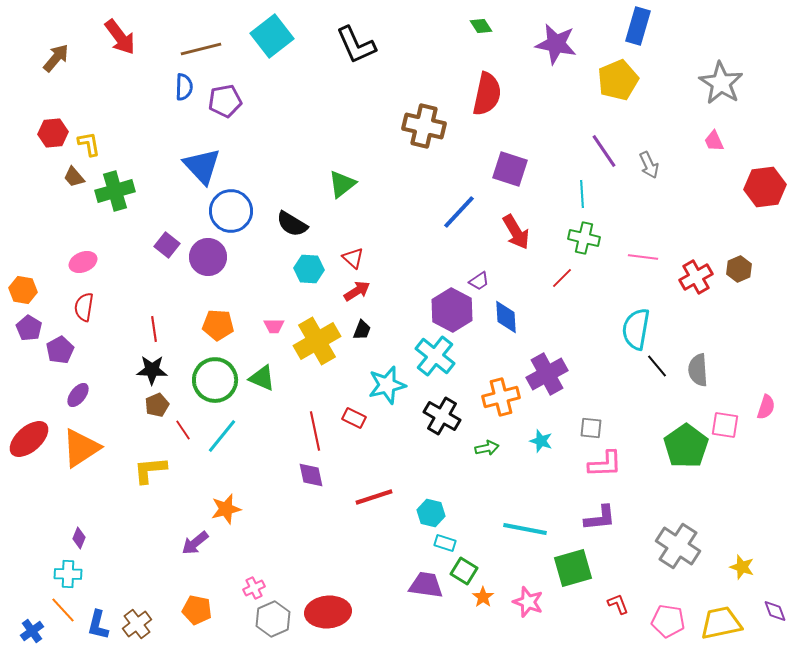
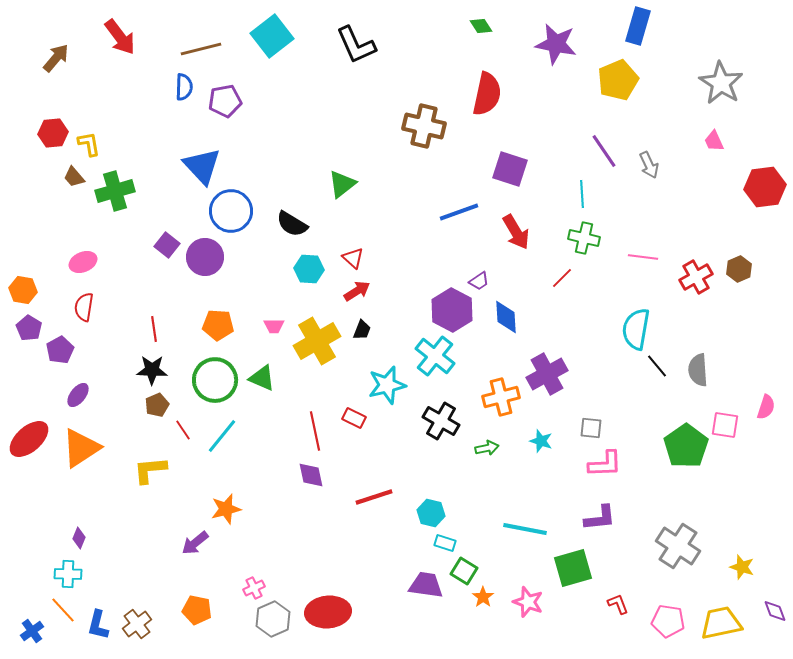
blue line at (459, 212): rotated 27 degrees clockwise
purple circle at (208, 257): moved 3 px left
black cross at (442, 416): moved 1 px left, 5 px down
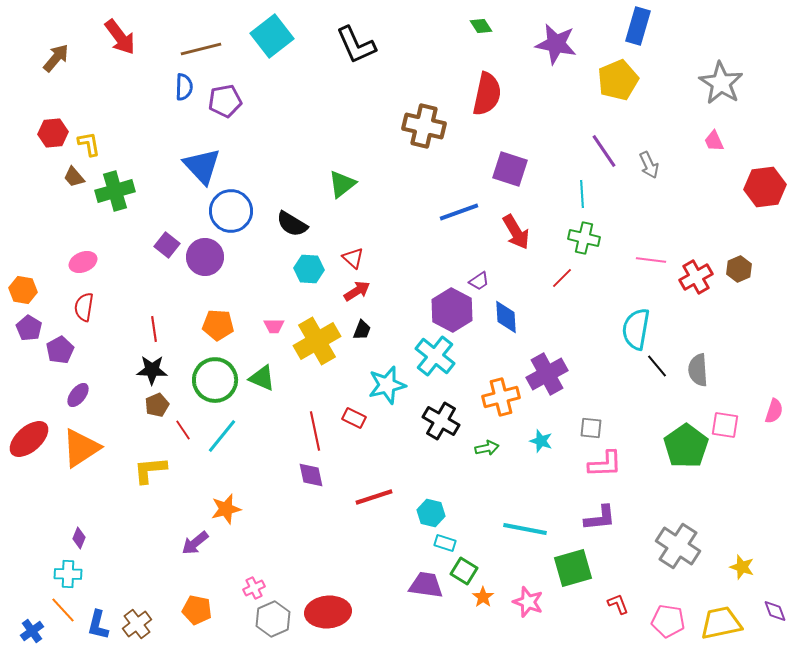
pink line at (643, 257): moved 8 px right, 3 px down
pink semicircle at (766, 407): moved 8 px right, 4 px down
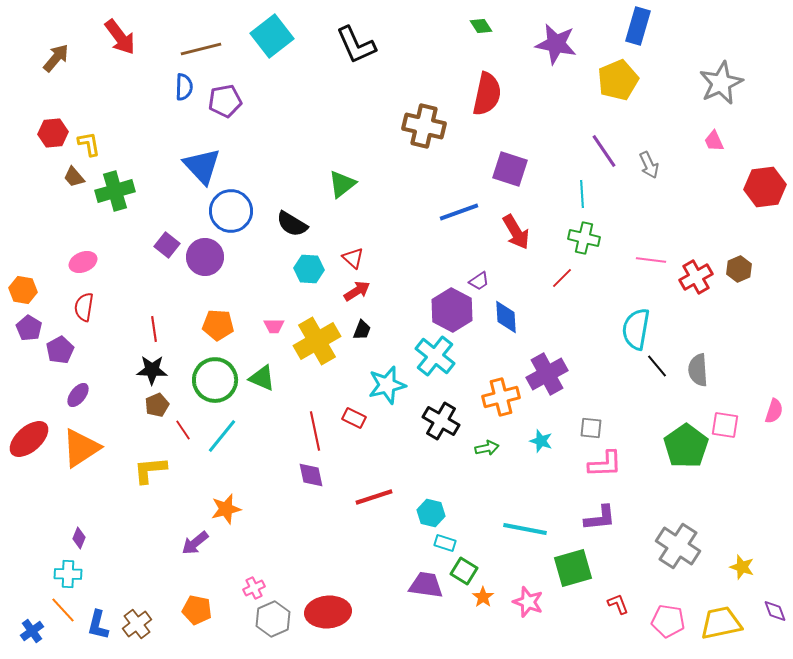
gray star at (721, 83): rotated 15 degrees clockwise
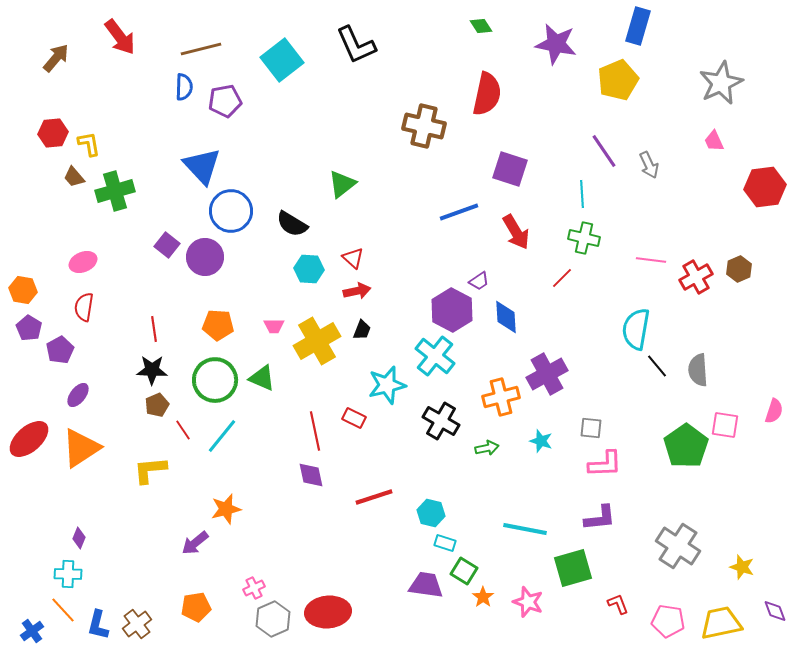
cyan square at (272, 36): moved 10 px right, 24 px down
red arrow at (357, 291): rotated 20 degrees clockwise
orange pentagon at (197, 610): moved 1 px left, 3 px up; rotated 20 degrees counterclockwise
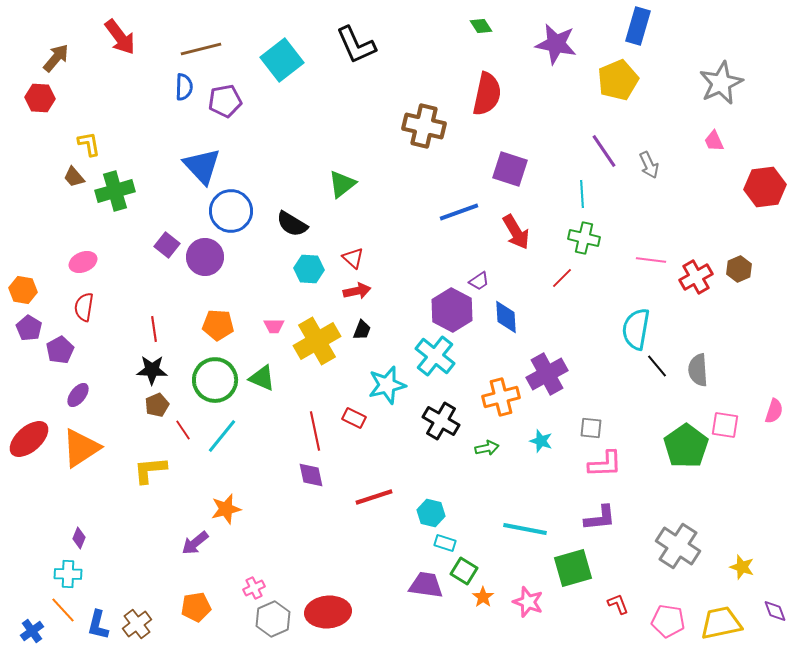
red hexagon at (53, 133): moved 13 px left, 35 px up; rotated 8 degrees clockwise
